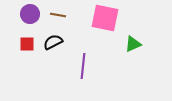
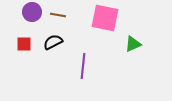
purple circle: moved 2 px right, 2 px up
red square: moved 3 px left
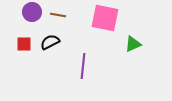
black semicircle: moved 3 px left
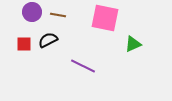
black semicircle: moved 2 px left, 2 px up
purple line: rotated 70 degrees counterclockwise
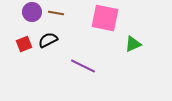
brown line: moved 2 px left, 2 px up
red square: rotated 21 degrees counterclockwise
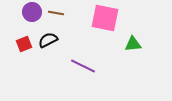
green triangle: rotated 18 degrees clockwise
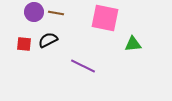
purple circle: moved 2 px right
red square: rotated 28 degrees clockwise
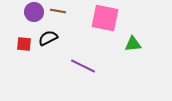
brown line: moved 2 px right, 2 px up
black semicircle: moved 2 px up
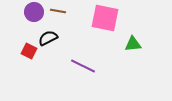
red square: moved 5 px right, 7 px down; rotated 21 degrees clockwise
